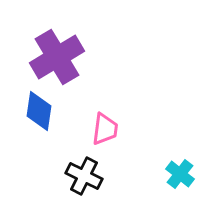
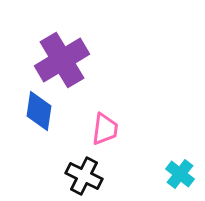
purple cross: moved 5 px right, 3 px down
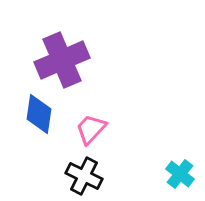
purple cross: rotated 8 degrees clockwise
blue diamond: moved 3 px down
pink trapezoid: moved 14 px left; rotated 144 degrees counterclockwise
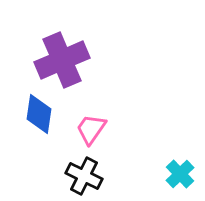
pink trapezoid: rotated 8 degrees counterclockwise
cyan cross: rotated 8 degrees clockwise
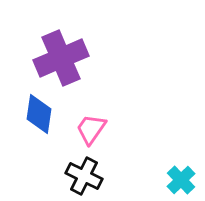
purple cross: moved 1 px left, 2 px up
cyan cross: moved 1 px right, 6 px down
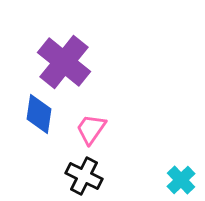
purple cross: moved 3 px right, 4 px down; rotated 28 degrees counterclockwise
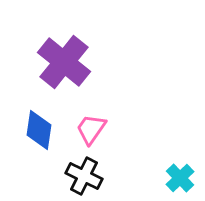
blue diamond: moved 16 px down
cyan cross: moved 1 px left, 2 px up
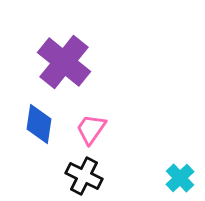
blue diamond: moved 6 px up
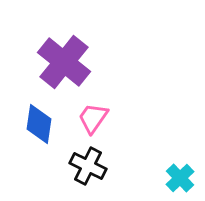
pink trapezoid: moved 2 px right, 11 px up
black cross: moved 4 px right, 10 px up
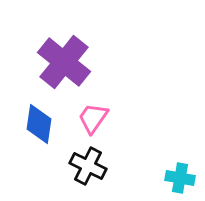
cyan cross: rotated 36 degrees counterclockwise
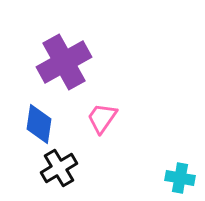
purple cross: rotated 22 degrees clockwise
pink trapezoid: moved 9 px right
black cross: moved 29 px left, 2 px down; rotated 33 degrees clockwise
